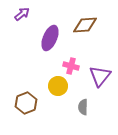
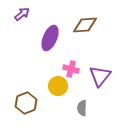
pink cross: moved 3 px down
gray semicircle: moved 1 px left, 1 px down
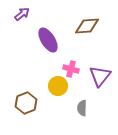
brown diamond: moved 2 px right, 1 px down
purple ellipse: moved 2 px left, 2 px down; rotated 55 degrees counterclockwise
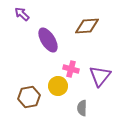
purple arrow: rotated 98 degrees counterclockwise
brown hexagon: moved 3 px right, 6 px up; rotated 10 degrees clockwise
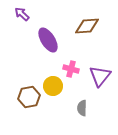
yellow circle: moved 5 px left
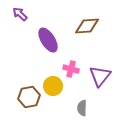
purple arrow: moved 2 px left
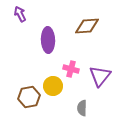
purple arrow: rotated 21 degrees clockwise
purple ellipse: rotated 30 degrees clockwise
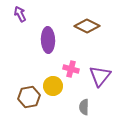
brown diamond: rotated 30 degrees clockwise
gray semicircle: moved 2 px right, 1 px up
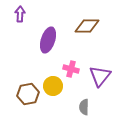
purple arrow: rotated 28 degrees clockwise
brown diamond: rotated 25 degrees counterclockwise
purple ellipse: rotated 20 degrees clockwise
brown hexagon: moved 1 px left, 3 px up
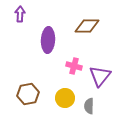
purple ellipse: rotated 15 degrees counterclockwise
pink cross: moved 3 px right, 3 px up
yellow circle: moved 12 px right, 12 px down
gray semicircle: moved 5 px right, 1 px up
